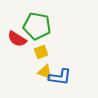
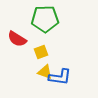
green pentagon: moved 8 px right, 7 px up; rotated 12 degrees counterclockwise
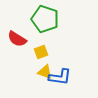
green pentagon: rotated 20 degrees clockwise
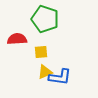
red semicircle: rotated 144 degrees clockwise
yellow square: rotated 16 degrees clockwise
yellow triangle: rotated 42 degrees counterclockwise
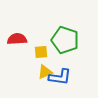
green pentagon: moved 20 px right, 21 px down
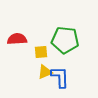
green pentagon: rotated 12 degrees counterclockwise
blue L-shape: rotated 100 degrees counterclockwise
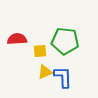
green pentagon: moved 1 px down
yellow square: moved 1 px left, 1 px up
blue L-shape: moved 3 px right
